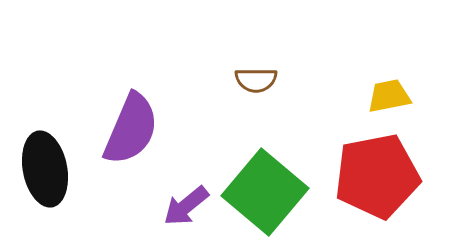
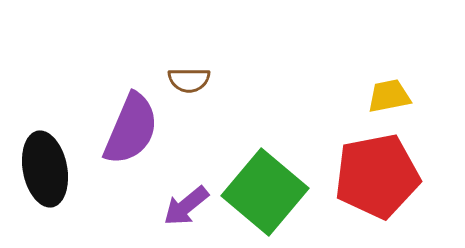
brown semicircle: moved 67 px left
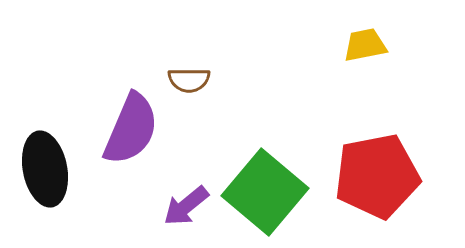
yellow trapezoid: moved 24 px left, 51 px up
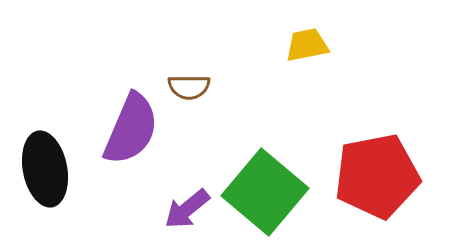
yellow trapezoid: moved 58 px left
brown semicircle: moved 7 px down
purple arrow: moved 1 px right, 3 px down
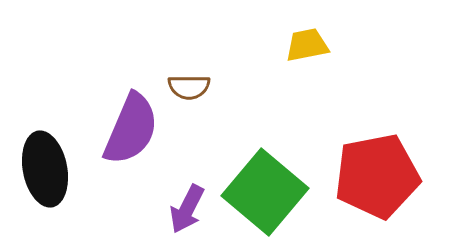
purple arrow: rotated 24 degrees counterclockwise
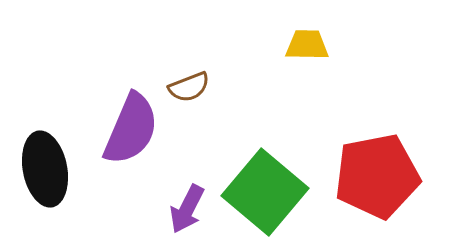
yellow trapezoid: rotated 12 degrees clockwise
brown semicircle: rotated 21 degrees counterclockwise
